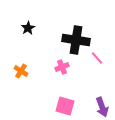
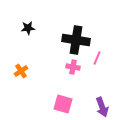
black star: rotated 24 degrees clockwise
pink line: rotated 64 degrees clockwise
pink cross: moved 11 px right; rotated 32 degrees clockwise
orange cross: rotated 24 degrees clockwise
pink square: moved 2 px left, 2 px up
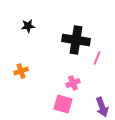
black star: moved 2 px up
pink cross: moved 16 px down; rotated 32 degrees counterclockwise
orange cross: rotated 16 degrees clockwise
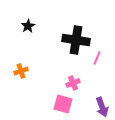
black star: rotated 24 degrees counterclockwise
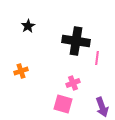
black cross: moved 1 px down
pink line: rotated 16 degrees counterclockwise
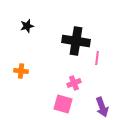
black star: moved 1 px left; rotated 16 degrees clockwise
orange cross: rotated 24 degrees clockwise
pink cross: moved 1 px right
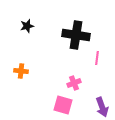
black cross: moved 6 px up
pink square: moved 1 px down
